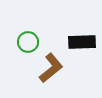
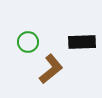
brown L-shape: moved 1 px down
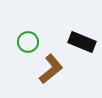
black rectangle: rotated 24 degrees clockwise
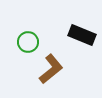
black rectangle: moved 7 px up
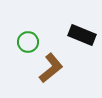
brown L-shape: moved 1 px up
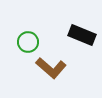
brown L-shape: rotated 80 degrees clockwise
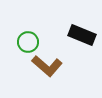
brown L-shape: moved 4 px left, 2 px up
